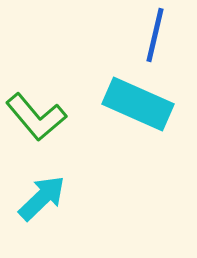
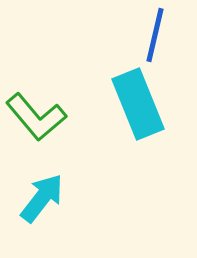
cyan rectangle: rotated 44 degrees clockwise
cyan arrow: rotated 8 degrees counterclockwise
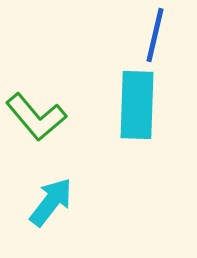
cyan rectangle: moved 1 px left, 1 px down; rotated 24 degrees clockwise
cyan arrow: moved 9 px right, 4 px down
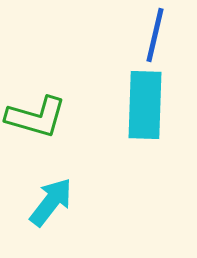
cyan rectangle: moved 8 px right
green L-shape: rotated 34 degrees counterclockwise
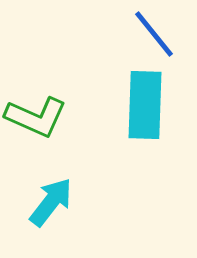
blue line: moved 1 px left, 1 px up; rotated 52 degrees counterclockwise
green L-shape: rotated 8 degrees clockwise
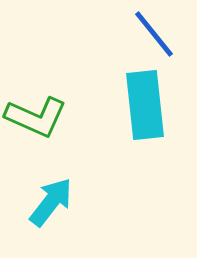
cyan rectangle: rotated 8 degrees counterclockwise
